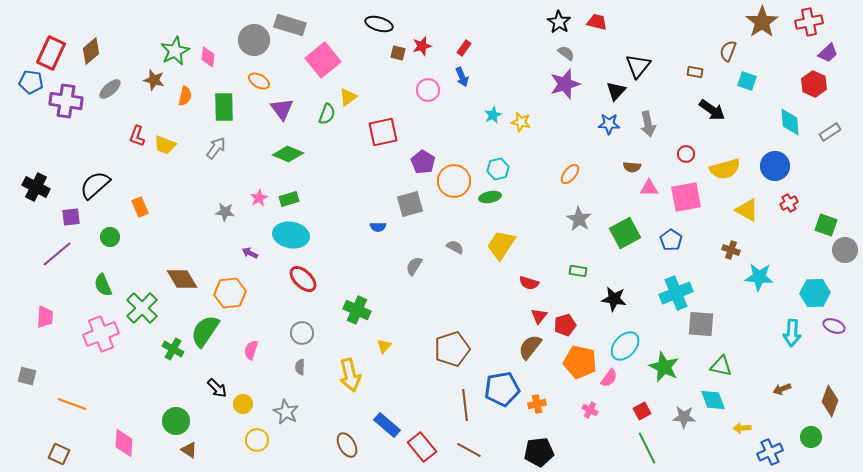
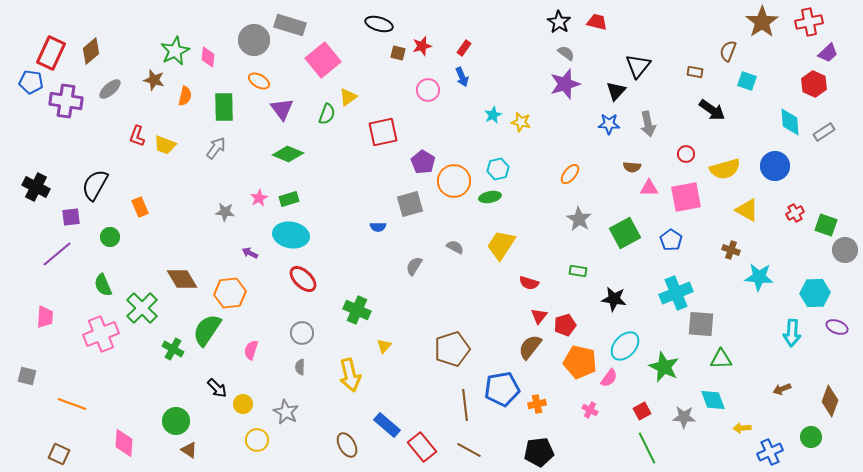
gray rectangle at (830, 132): moved 6 px left
black semicircle at (95, 185): rotated 20 degrees counterclockwise
red cross at (789, 203): moved 6 px right, 10 px down
purple ellipse at (834, 326): moved 3 px right, 1 px down
green semicircle at (205, 331): moved 2 px right, 1 px up
green triangle at (721, 366): moved 7 px up; rotated 15 degrees counterclockwise
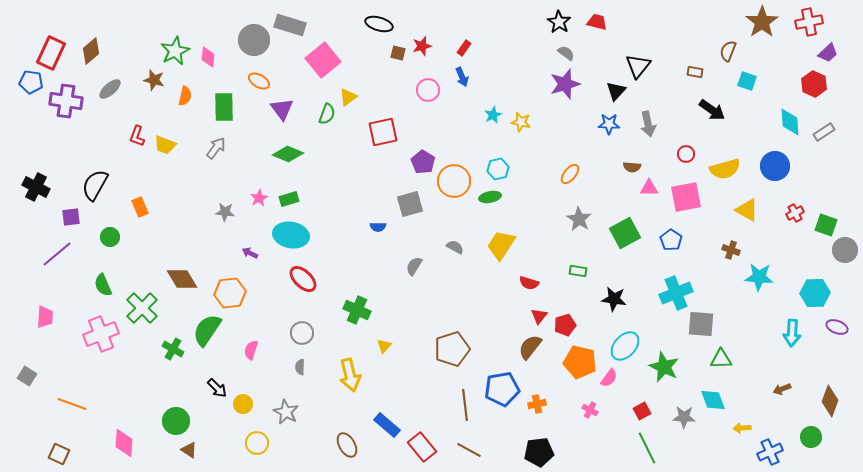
gray square at (27, 376): rotated 18 degrees clockwise
yellow circle at (257, 440): moved 3 px down
